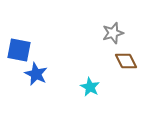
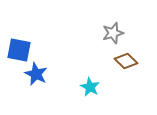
brown diamond: rotated 20 degrees counterclockwise
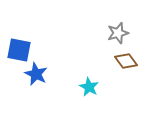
gray star: moved 5 px right
brown diamond: rotated 10 degrees clockwise
cyan star: moved 1 px left
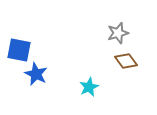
cyan star: rotated 18 degrees clockwise
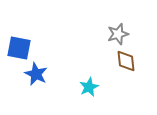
gray star: moved 1 px down
blue square: moved 2 px up
brown diamond: rotated 30 degrees clockwise
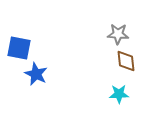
gray star: rotated 20 degrees clockwise
cyan star: moved 30 px right, 7 px down; rotated 24 degrees clockwise
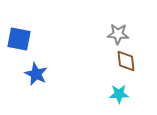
blue square: moved 9 px up
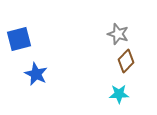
gray star: rotated 15 degrees clockwise
blue square: rotated 25 degrees counterclockwise
brown diamond: rotated 50 degrees clockwise
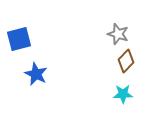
cyan star: moved 4 px right
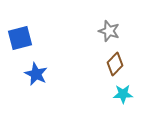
gray star: moved 9 px left, 3 px up
blue square: moved 1 px right, 1 px up
brown diamond: moved 11 px left, 3 px down
